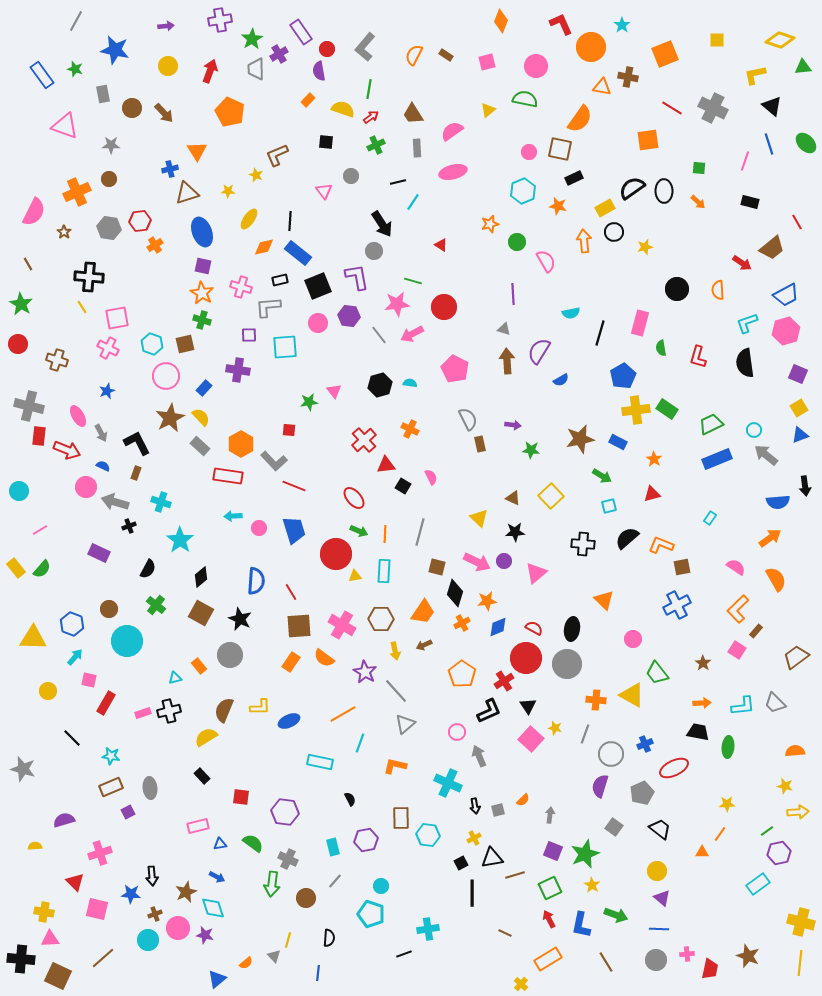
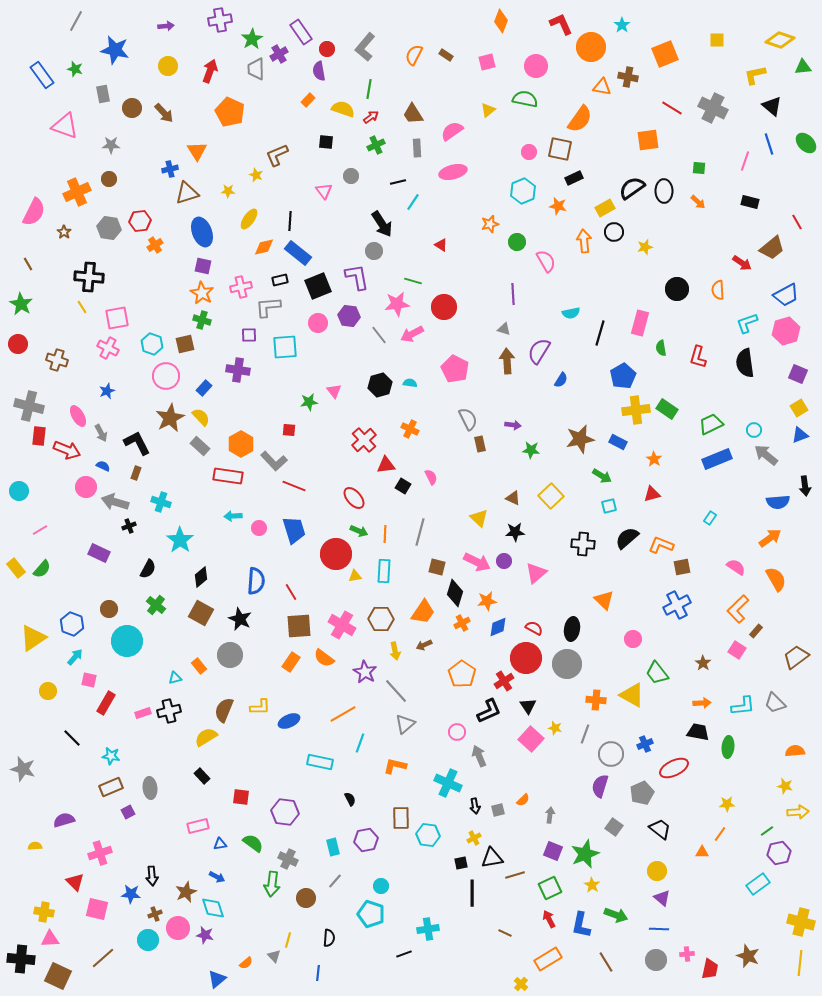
pink cross at (241, 287): rotated 30 degrees counterclockwise
blue semicircle at (561, 380): rotated 28 degrees counterclockwise
yellow triangle at (33, 638): rotated 36 degrees counterclockwise
black square at (461, 863): rotated 16 degrees clockwise
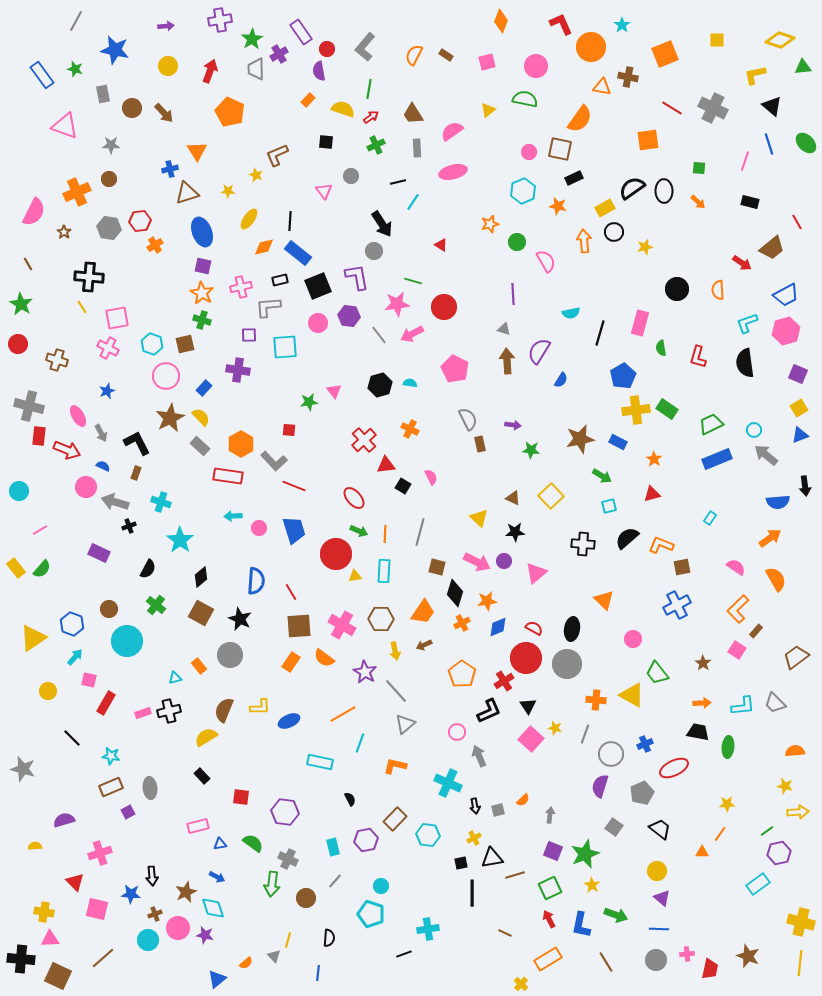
brown rectangle at (401, 818): moved 6 px left, 1 px down; rotated 45 degrees clockwise
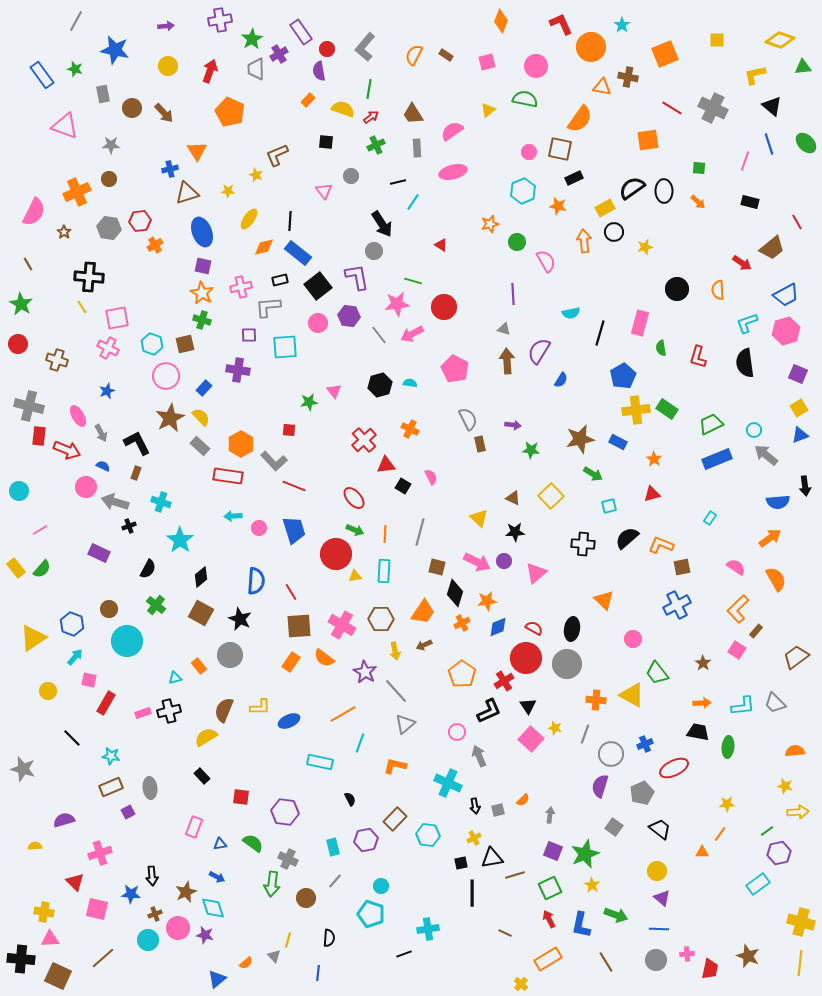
black square at (318, 286): rotated 16 degrees counterclockwise
green arrow at (602, 476): moved 9 px left, 2 px up
green arrow at (359, 531): moved 4 px left, 1 px up
pink rectangle at (198, 826): moved 4 px left, 1 px down; rotated 55 degrees counterclockwise
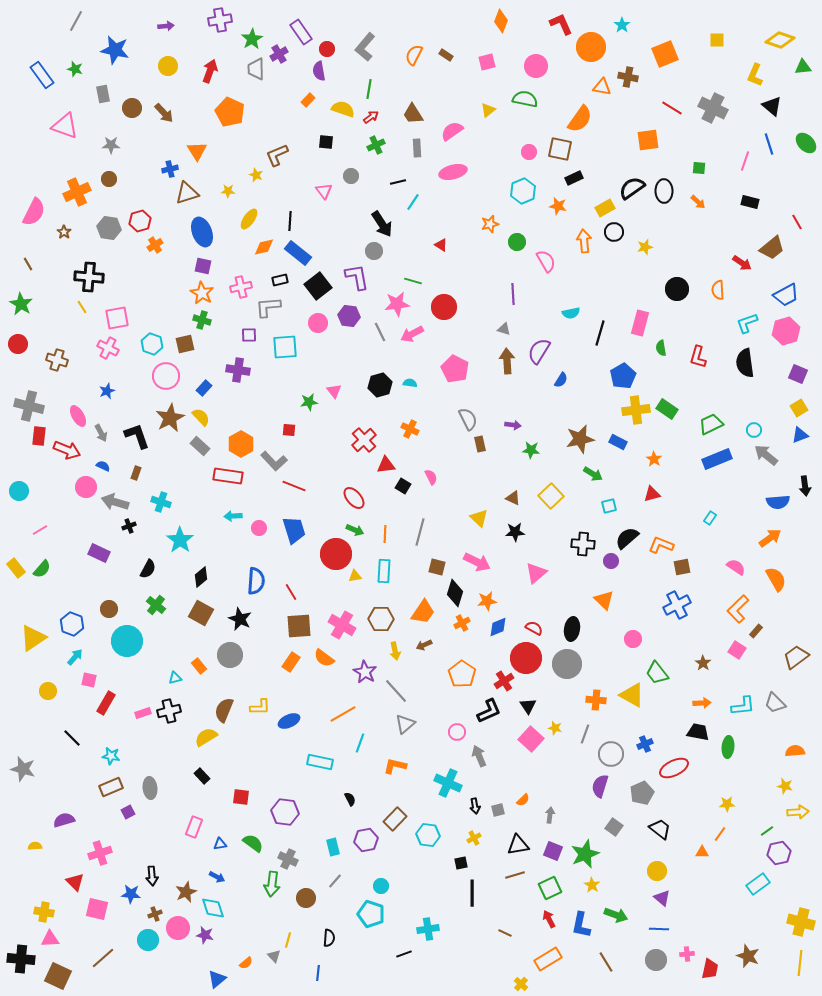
yellow L-shape at (755, 75): rotated 55 degrees counterclockwise
red hexagon at (140, 221): rotated 10 degrees counterclockwise
gray line at (379, 335): moved 1 px right, 3 px up; rotated 12 degrees clockwise
black L-shape at (137, 443): moved 7 px up; rotated 8 degrees clockwise
purple circle at (504, 561): moved 107 px right
black triangle at (492, 858): moved 26 px right, 13 px up
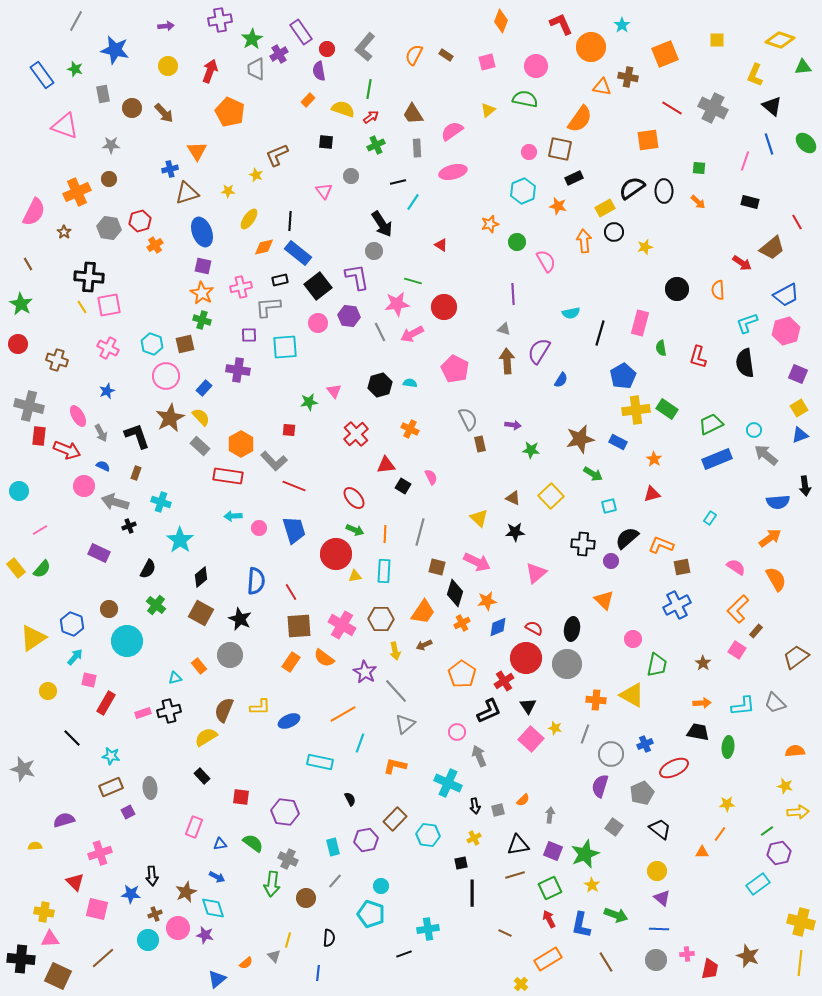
pink square at (117, 318): moved 8 px left, 13 px up
red cross at (364, 440): moved 8 px left, 6 px up
pink circle at (86, 487): moved 2 px left, 1 px up
green trapezoid at (657, 673): moved 8 px up; rotated 130 degrees counterclockwise
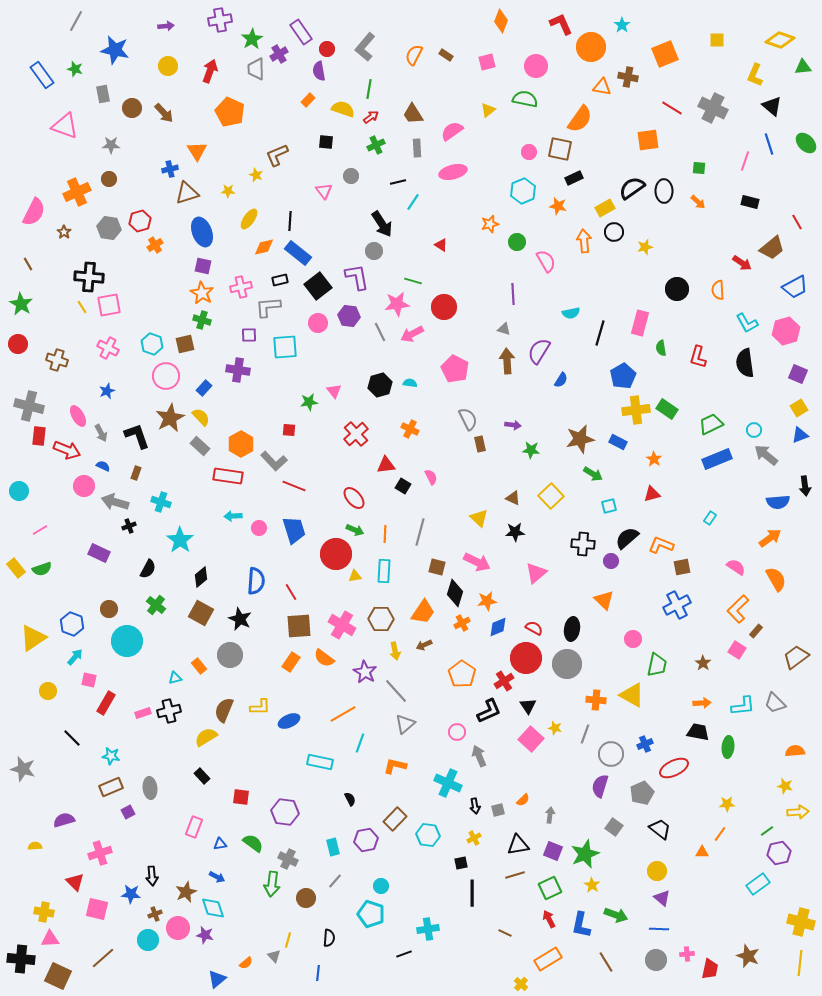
blue trapezoid at (786, 295): moved 9 px right, 8 px up
cyan L-shape at (747, 323): rotated 100 degrees counterclockwise
green semicircle at (42, 569): rotated 30 degrees clockwise
